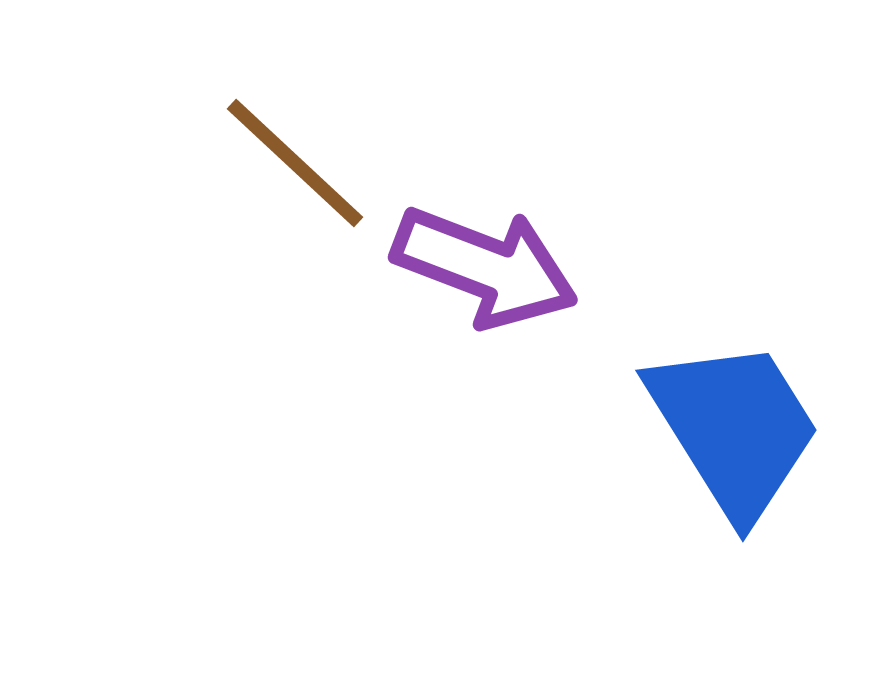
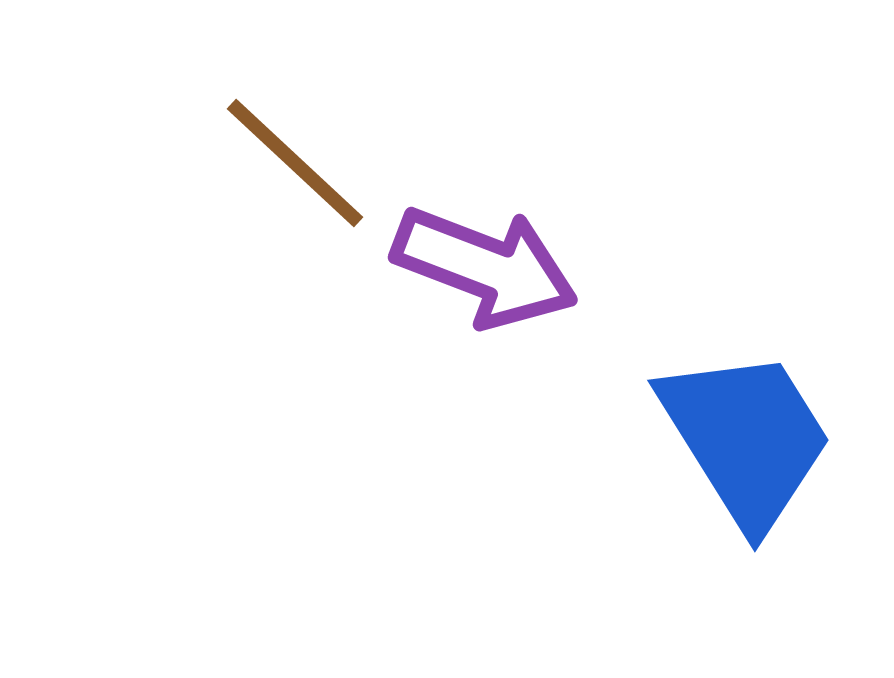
blue trapezoid: moved 12 px right, 10 px down
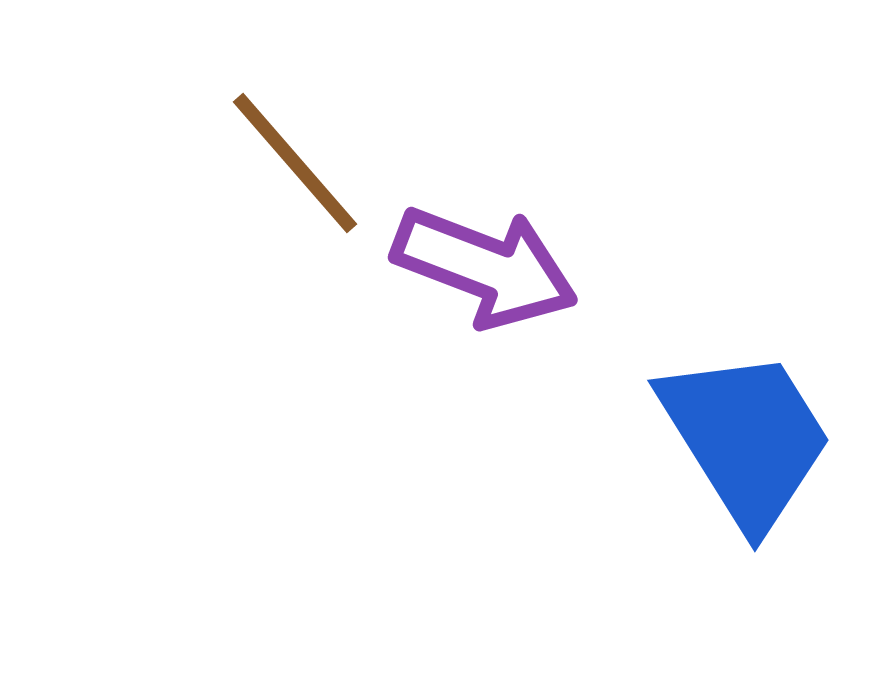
brown line: rotated 6 degrees clockwise
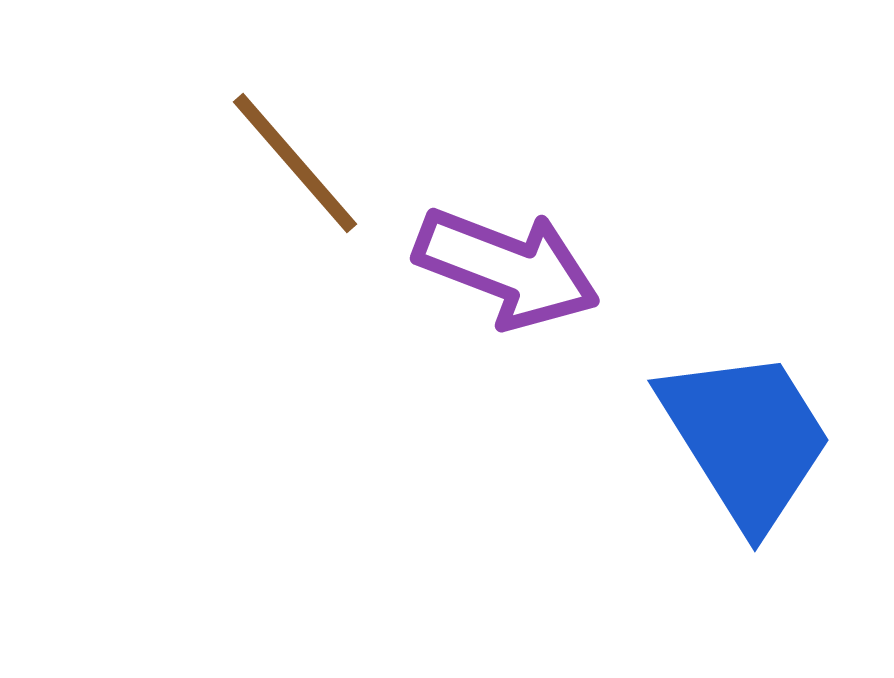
purple arrow: moved 22 px right, 1 px down
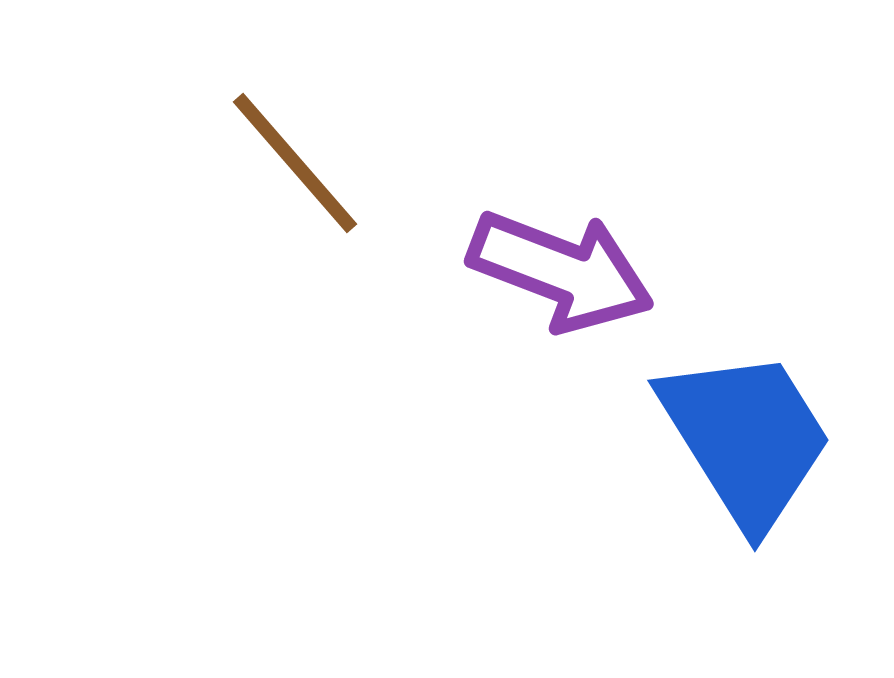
purple arrow: moved 54 px right, 3 px down
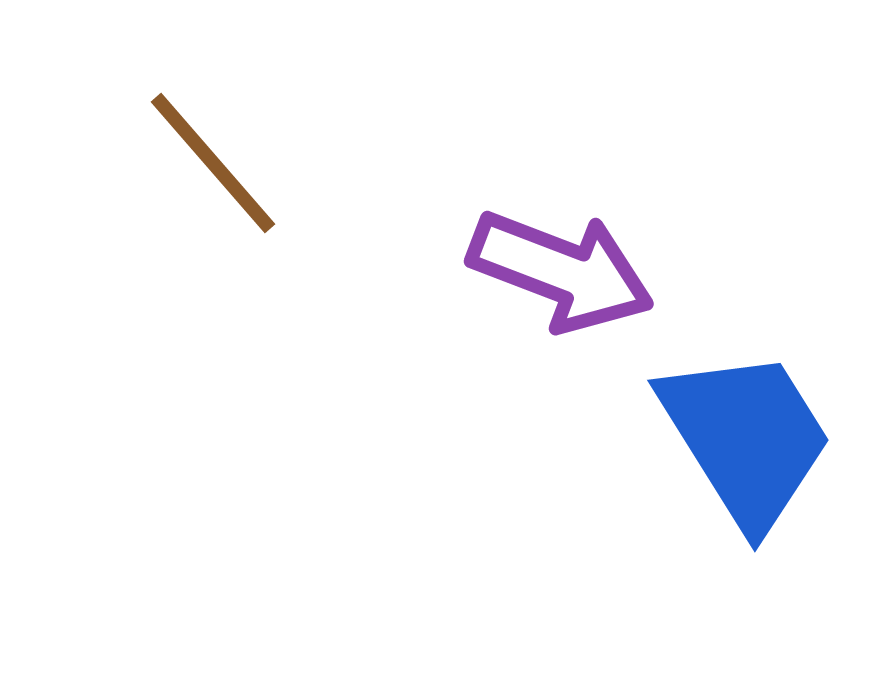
brown line: moved 82 px left
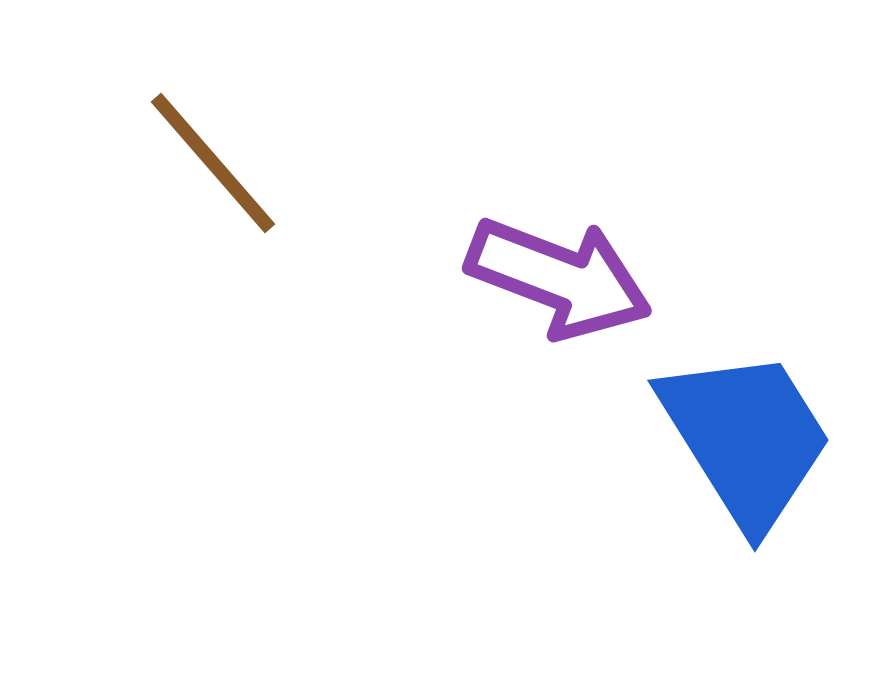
purple arrow: moved 2 px left, 7 px down
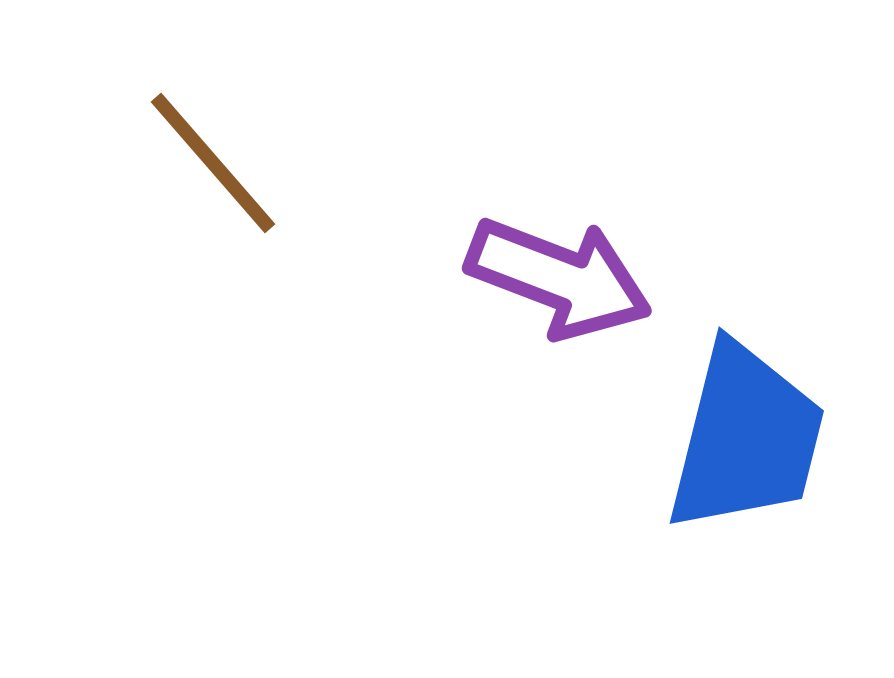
blue trapezoid: rotated 46 degrees clockwise
